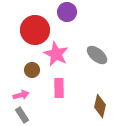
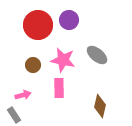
purple circle: moved 2 px right, 8 px down
red circle: moved 3 px right, 5 px up
pink star: moved 7 px right, 6 px down; rotated 15 degrees counterclockwise
brown circle: moved 1 px right, 5 px up
pink arrow: moved 2 px right
gray rectangle: moved 8 px left
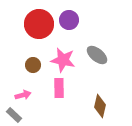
red circle: moved 1 px right, 1 px up
gray rectangle: rotated 14 degrees counterclockwise
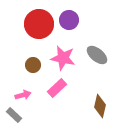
pink star: moved 2 px up
pink rectangle: moved 2 px left; rotated 48 degrees clockwise
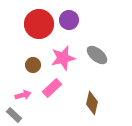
pink star: rotated 25 degrees counterclockwise
pink rectangle: moved 5 px left
brown diamond: moved 8 px left, 3 px up
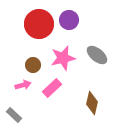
pink arrow: moved 10 px up
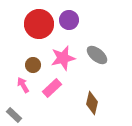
pink arrow: rotated 105 degrees counterclockwise
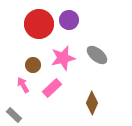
brown diamond: rotated 10 degrees clockwise
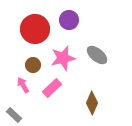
red circle: moved 4 px left, 5 px down
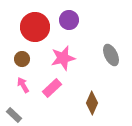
red circle: moved 2 px up
gray ellipse: moved 14 px right; rotated 25 degrees clockwise
brown circle: moved 11 px left, 6 px up
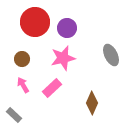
purple circle: moved 2 px left, 8 px down
red circle: moved 5 px up
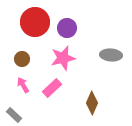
gray ellipse: rotated 60 degrees counterclockwise
